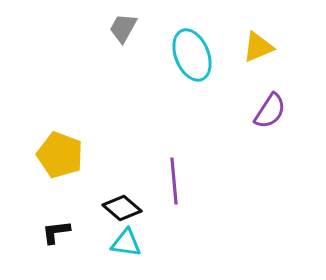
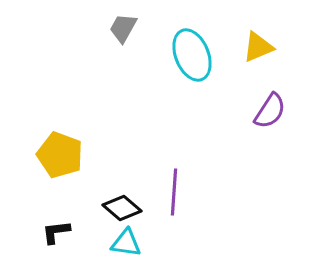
purple line: moved 11 px down; rotated 9 degrees clockwise
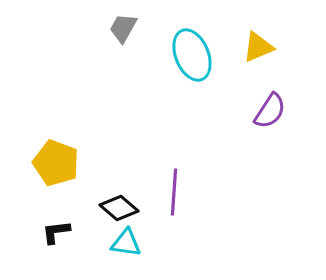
yellow pentagon: moved 4 px left, 8 px down
black diamond: moved 3 px left
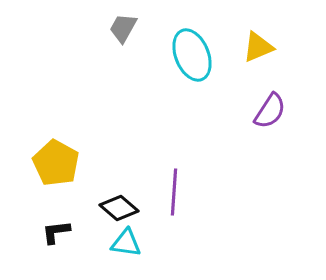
yellow pentagon: rotated 9 degrees clockwise
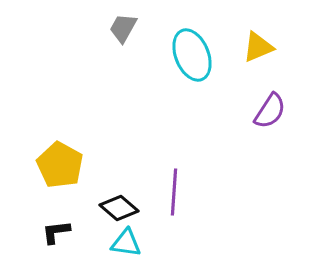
yellow pentagon: moved 4 px right, 2 px down
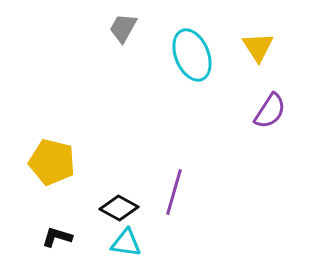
yellow triangle: rotated 40 degrees counterclockwise
yellow pentagon: moved 8 px left, 3 px up; rotated 15 degrees counterclockwise
purple line: rotated 12 degrees clockwise
black diamond: rotated 12 degrees counterclockwise
black L-shape: moved 1 px right, 5 px down; rotated 24 degrees clockwise
